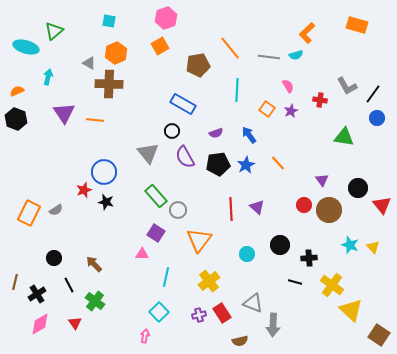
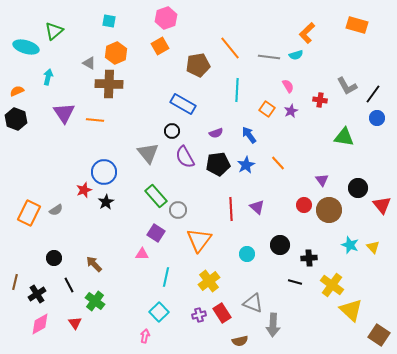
black star at (106, 202): rotated 28 degrees clockwise
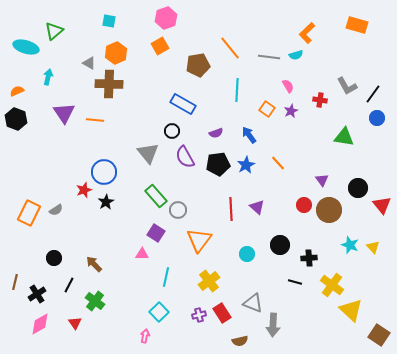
black line at (69, 285): rotated 56 degrees clockwise
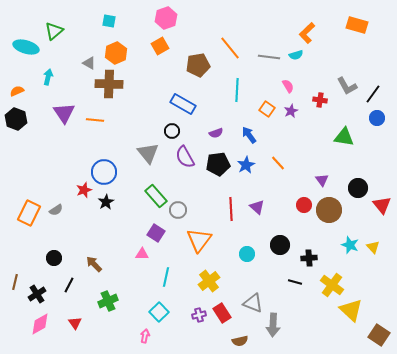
green cross at (95, 301): moved 13 px right; rotated 30 degrees clockwise
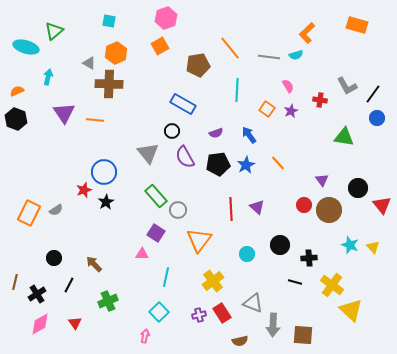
yellow cross at (209, 281): moved 4 px right
brown square at (379, 335): moved 76 px left; rotated 30 degrees counterclockwise
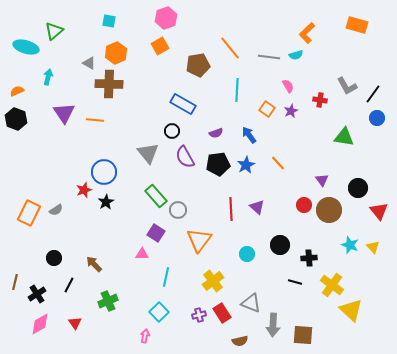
red triangle at (382, 205): moved 3 px left, 6 px down
gray triangle at (253, 303): moved 2 px left
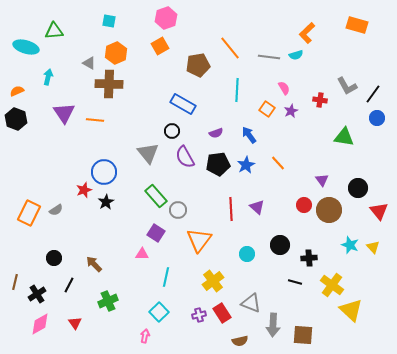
green triangle at (54, 31): rotated 36 degrees clockwise
pink semicircle at (288, 86): moved 4 px left, 2 px down
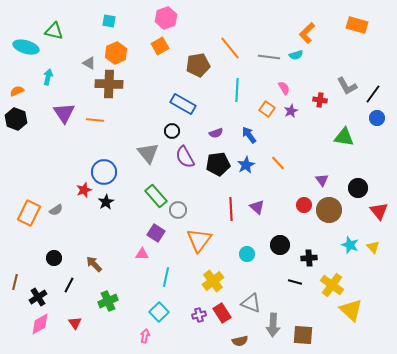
green triangle at (54, 31): rotated 18 degrees clockwise
black cross at (37, 294): moved 1 px right, 3 px down
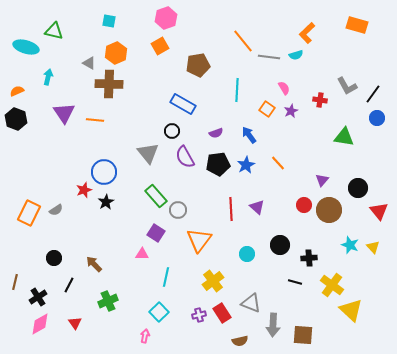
orange line at (230, 48): moved 13 px right, 7 px up
purple triangle at (322, 180): rotated 16 degrees clockwise
